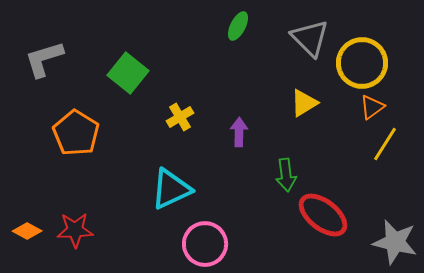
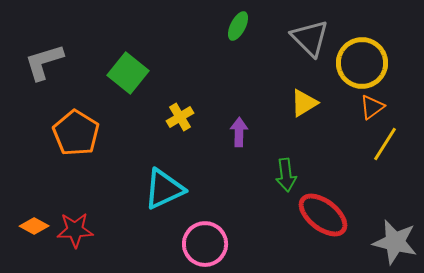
gray L-shape: moved 3 px down
cyan triangle: moved 7 px left
orange diamond: moved 7 px right, 5 px up
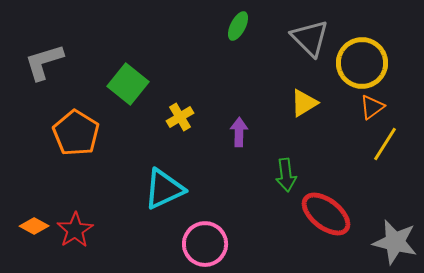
green square: moved 11 px down
red ellipse: moved 3 px right, 1 px up
red star: rotated 30 degrees counterclockwise
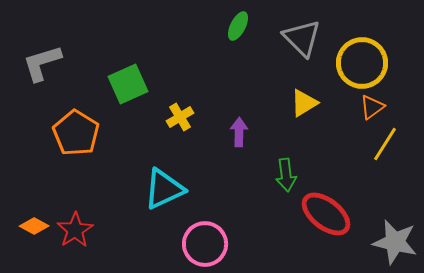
gray triangle: moved 8 px left
gray L-shape: moved 2 px left, 1 px down
green square: rotated 27 degrees clockwise
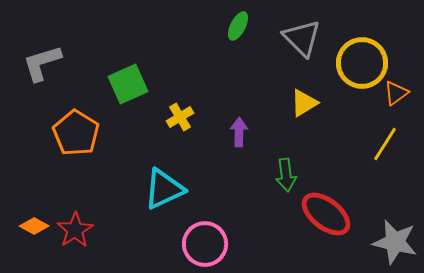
orange triangle: moved 24 px right, 14 px up
